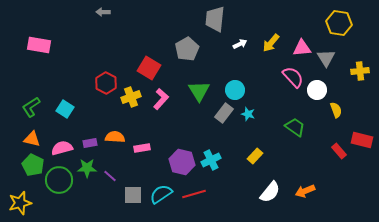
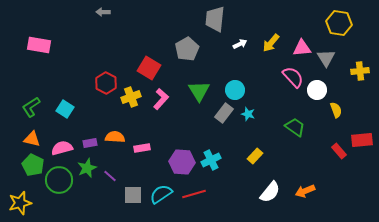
red rectangle at (362, 140): rotated 20 degrees counterclockwise
purple hexagon at (182, 162): rotated 10 degrees counterclockwise
green star at (87, 168): rotated 24 degrees counterclockwise
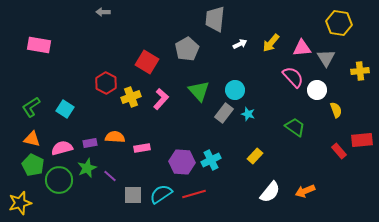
red square at (149, 68): moved 2 px left, 6 px up
green triangle at (199, 91): rotated 10 degrees counterclockwise
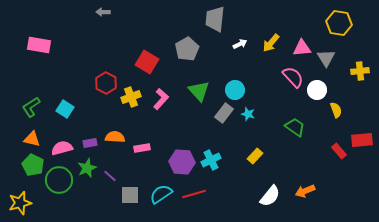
white semicircle at (270, 192): moved 4 px down
gray square at (133, 195): moved 3 px left
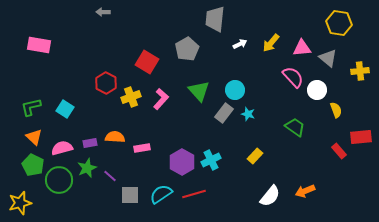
gray triangle at (326, 58): moved 2 px right; rotated 18 degrees counterclockwise
green L-shape at (31, 107): rotated 20 degrees clockwise
orange triangle at (32, 139): moved 2 px right, 2 px up; rotated 30 degrees clockwise
red rectangle at (362, 140): moved 1 px left, 3 px up
purple hexagon at (182, 162): rotated 25 degrees clockwise
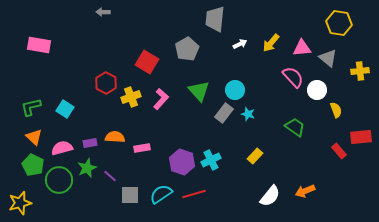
purple hexagon at (182, 162): rotated 10 degrees counterclockwise
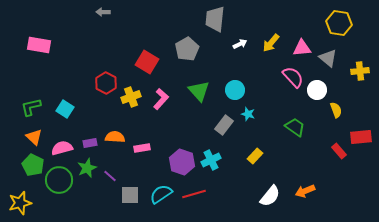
gray rectangle at (224, 113): moved 12 px down
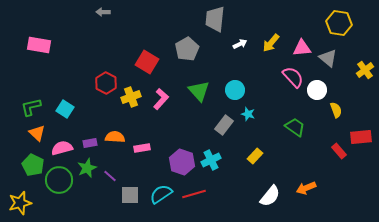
yellow cross at (360, 71): moved 5 px right, 1 px up; rotated 30 degrees counterclockwise
orange triangle at (34, 137): moved 3 px right, 4 px up
orange arrow at (305, 191): moved 1 px right, 3 px up
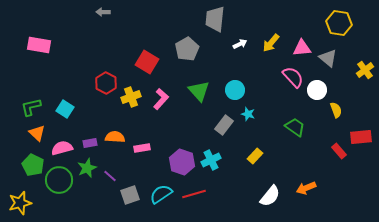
gray square at (130, 195): rotated 18 degrees counterclockwise
